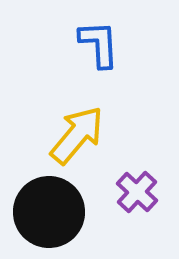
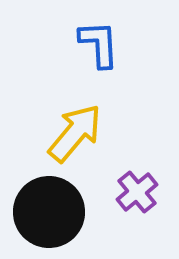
yellow arrow: moved 2 px left, 2 px up
purple cross: rotated 9 degrees clockwise
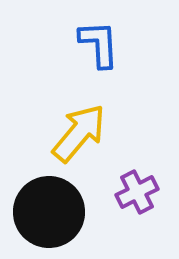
yellow arrow: moved 4 px right
purple cross: rotated 12 degrees clockwise
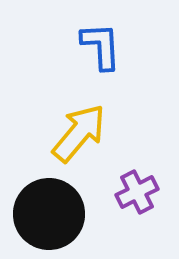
blue L-shape: moved 2 px right, 2 px down
black circle: moved 2 px down
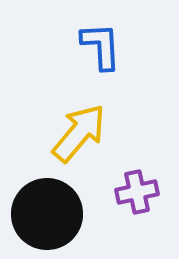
purple cross: rotated 15 degrees clockwise
black circle: moved 2 px left
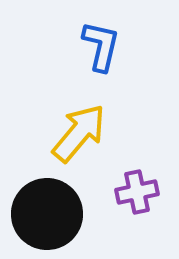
blue L-shape: rotated 16 degrees clockwise
